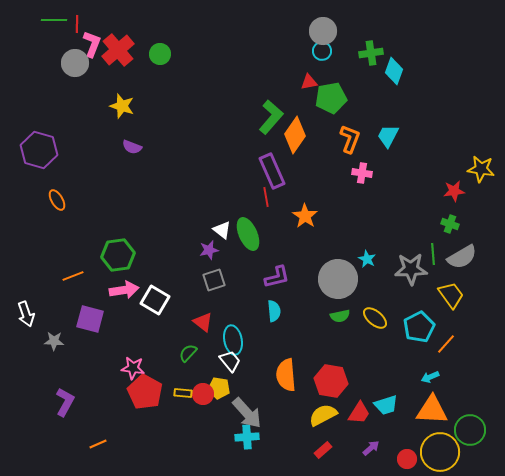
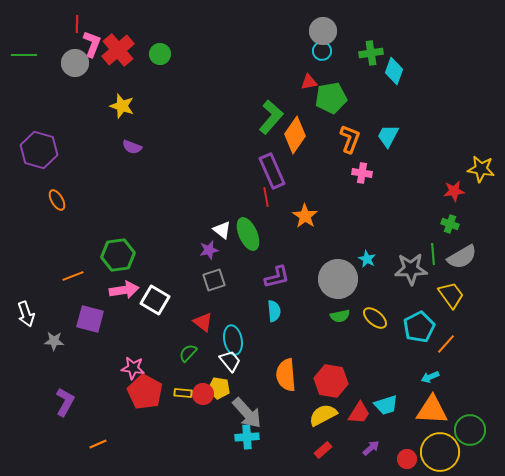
green line at (54, 20): moved 30 px left, 35 px down
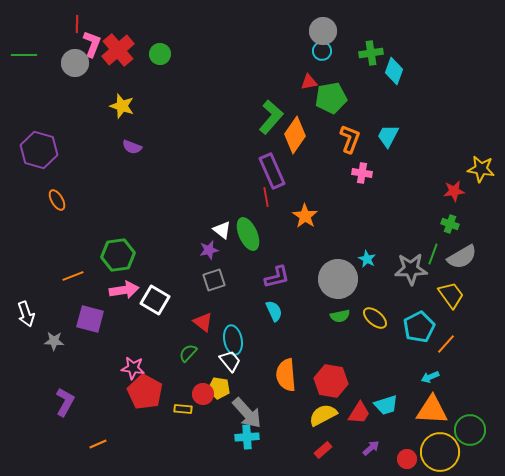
green line at (433, 254): rotated 25 degrees clockwise
cyan semicircle at (274, 311): rotated 20 degrees counterclockwise
yellow rectangle at (183, 393): moved 16 px down
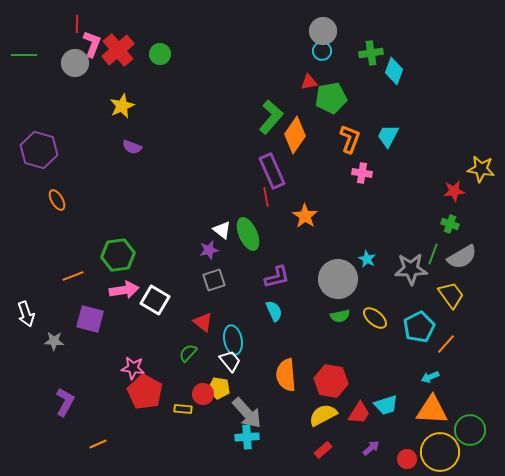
yellow star at (122, 106): rotated 30 degrees clockwise
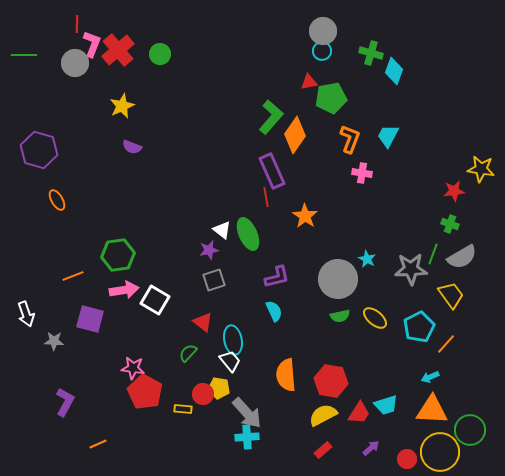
green cross at (371, 53): rotated 25 degrees clockwise
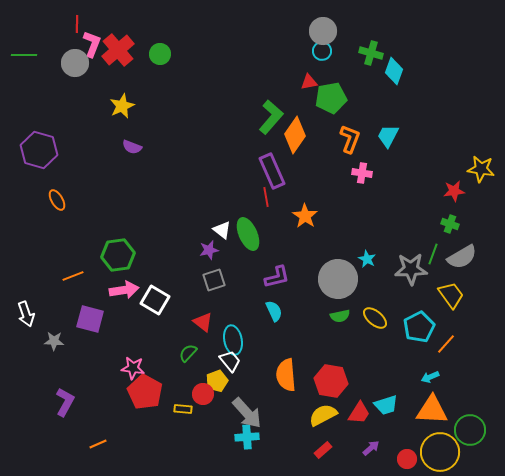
yellow pentagon at (219, 388): moved 2 px left, 7 px up; rotated 30 degrees counterclockwise
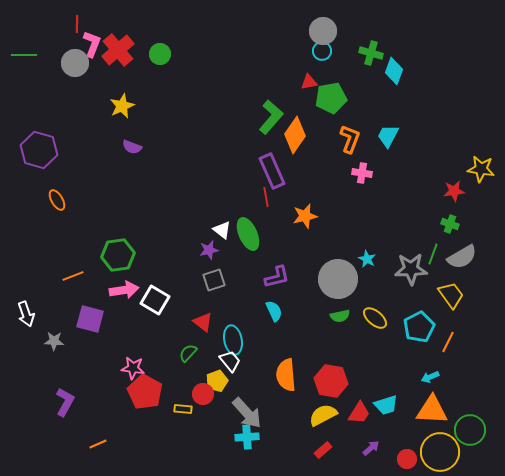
orange star at (305, 216): rotated 25 degrees clockwise
orange line at (446, 344): moved 2 px right, 2 px up; rotated 15 degrees counterclockwise
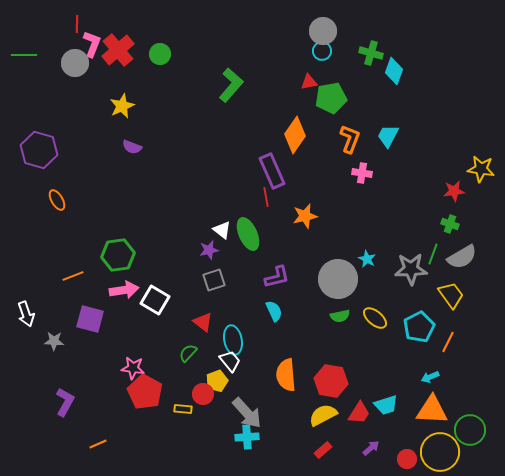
green L-shape at (271, 117): moved 40 px left, 32 px up
